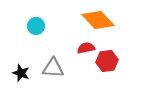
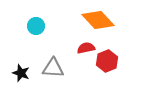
red hexagon: rotated 15 degrees counterclockwise
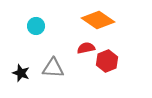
orange diamond: rotated 12 degrees counterclockwise
